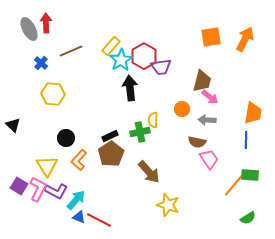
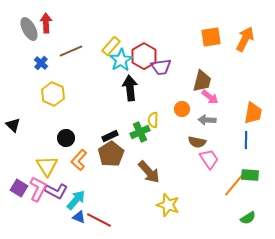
yellow hexagon: rotated 20 degrees clockwise
green cross: rotated 12 degrees counterclockwise
purple square: moved 2 px down
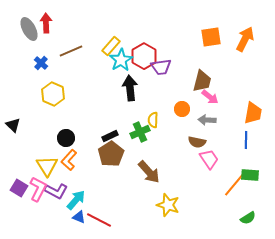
orange L-shape: moved 10 px left
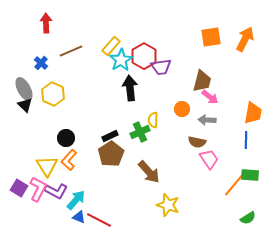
gray ellipse: moved 5 px left, 60 px down
black triangle: moved 12 px right, 20 px up
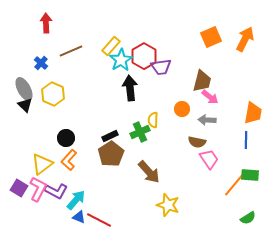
orange square: rotated 15 degrees counterclockwise
yellow triangle: moved 5 px left, 2 px up; rotated 25 degrees clockwise
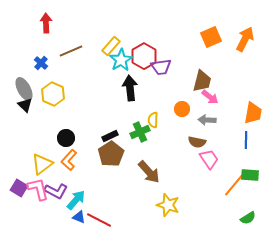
pink L-shape: rotated 40 degrees counterclockwise
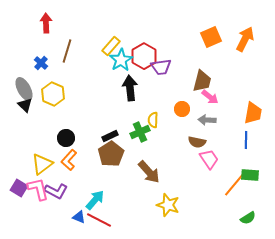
brown line: moved 4 px left; rotated 50 degrees counterclockwise
cyan arrow: moved 19 px right
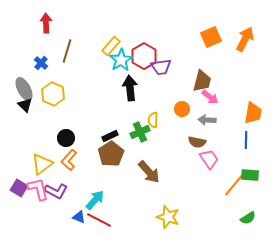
yellow star: moved 12 px down
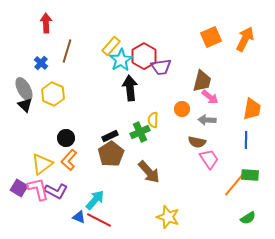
orange trapezoid: moved 1 px left, 4 px up
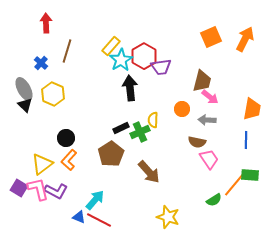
black rectangle: moved 11 px right, 8 px up
green semicircle: moved 34 px left, 18 px up
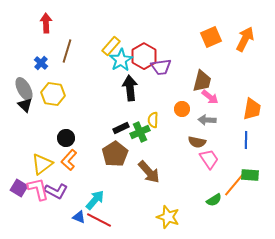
yellow hexagon: rotated 15 degrees counterclockwise
brown pentagon: moved 4 px right
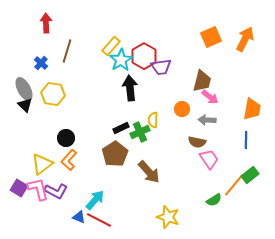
green rectangle: rotated 42 degrees counterclockwise
